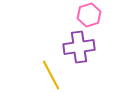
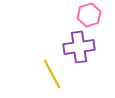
yellow line: moved 1 px right, 1 px up
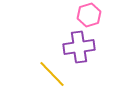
yellow line: rotated 16 degrees counterclockwise
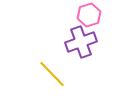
purple cross: moved 2 px right, 5 px up; rotated 12 degrees counterclockwise
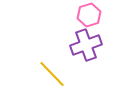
purple cross: moved 5 px right, 3 px down
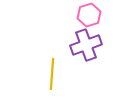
yellow line: rotated 48 degrees clockwise
